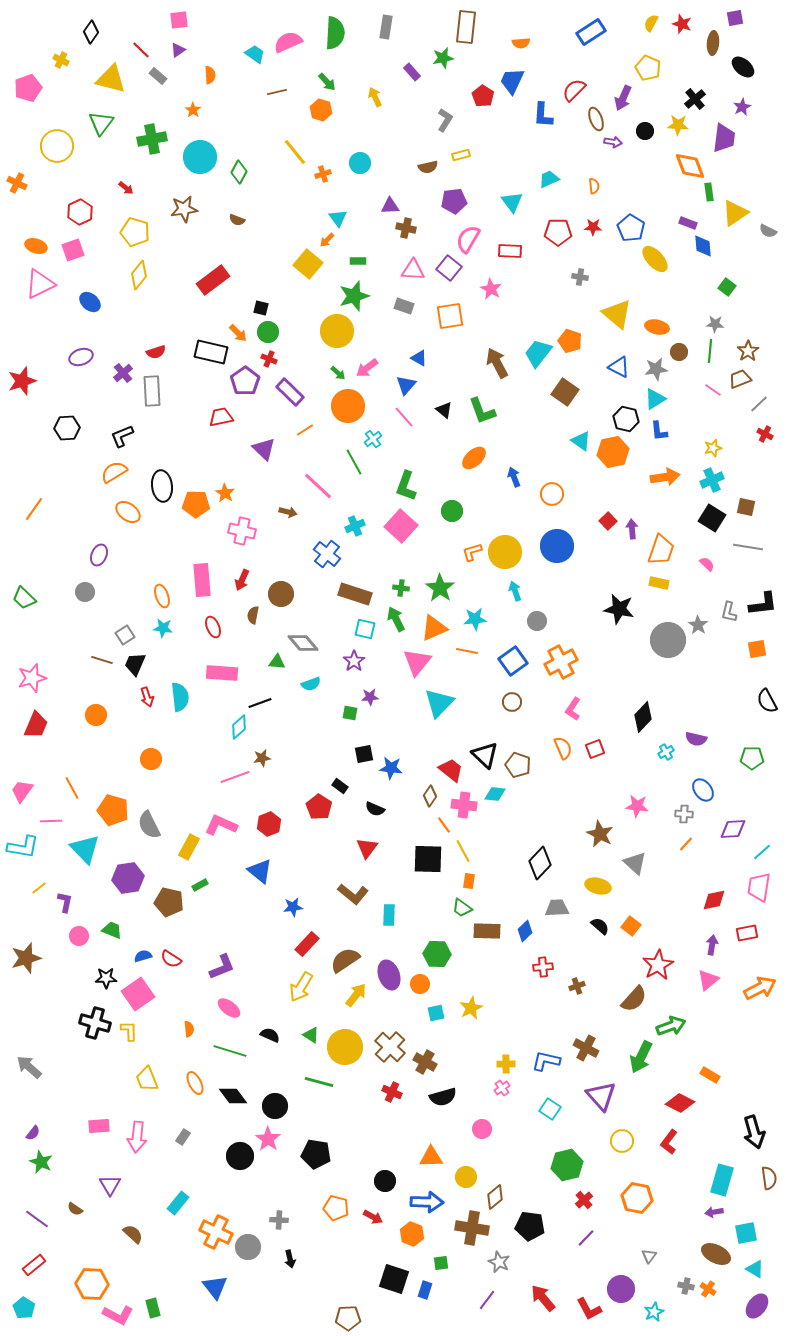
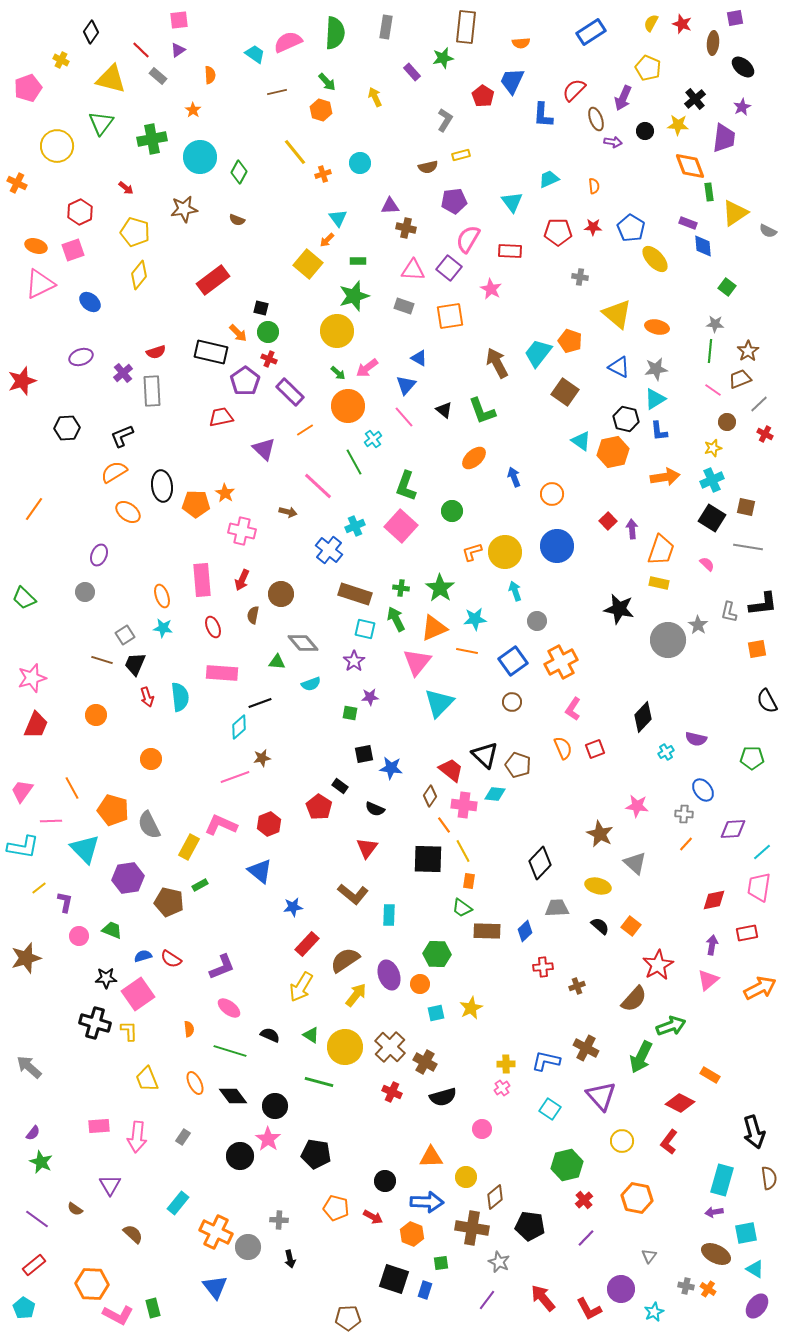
brown circle at (679, 352): moved 48 px right, 70 px down
blue cross at (327, 554): moved 2 px right, 4 px up
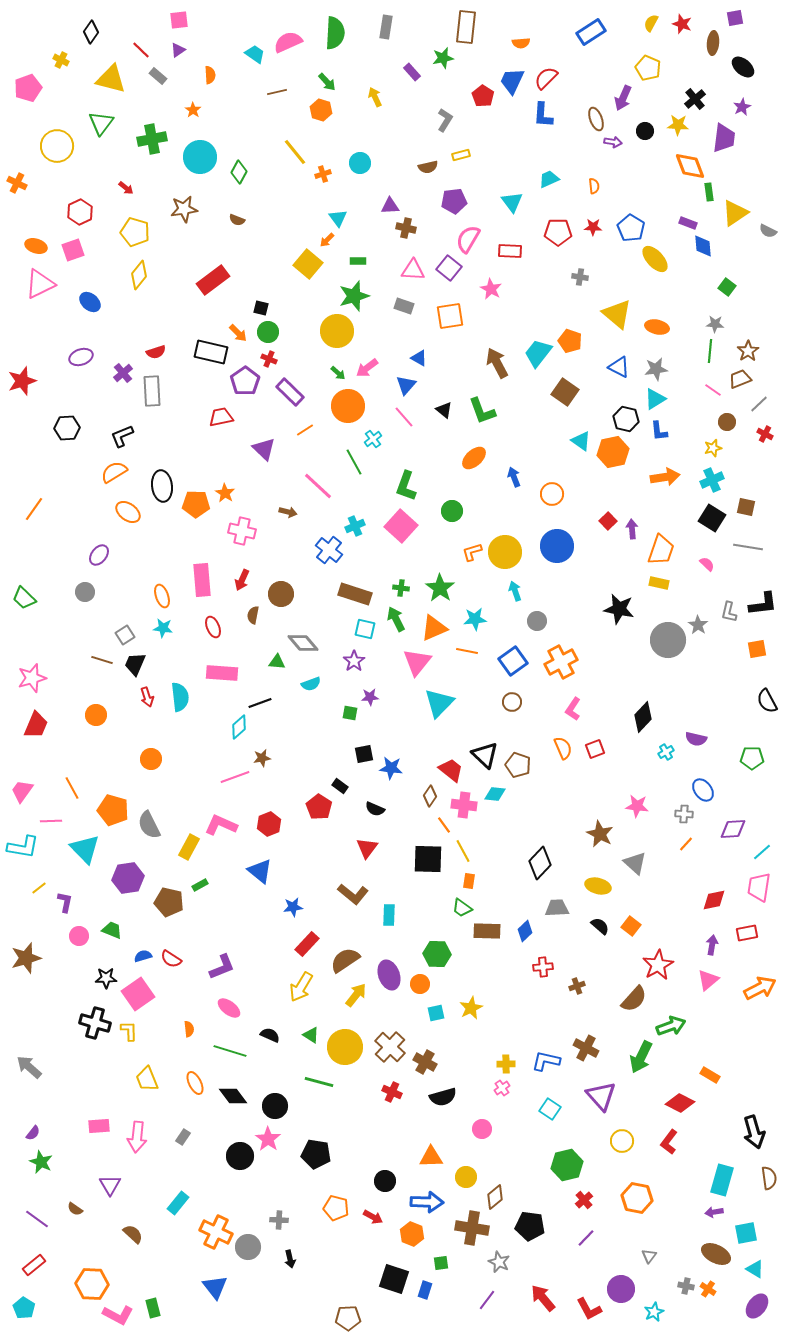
red semicircle at (574, 90): moved 28 px left, 12 px up
purple ellipse at (99, 555): rotated 15 degrees clockwise
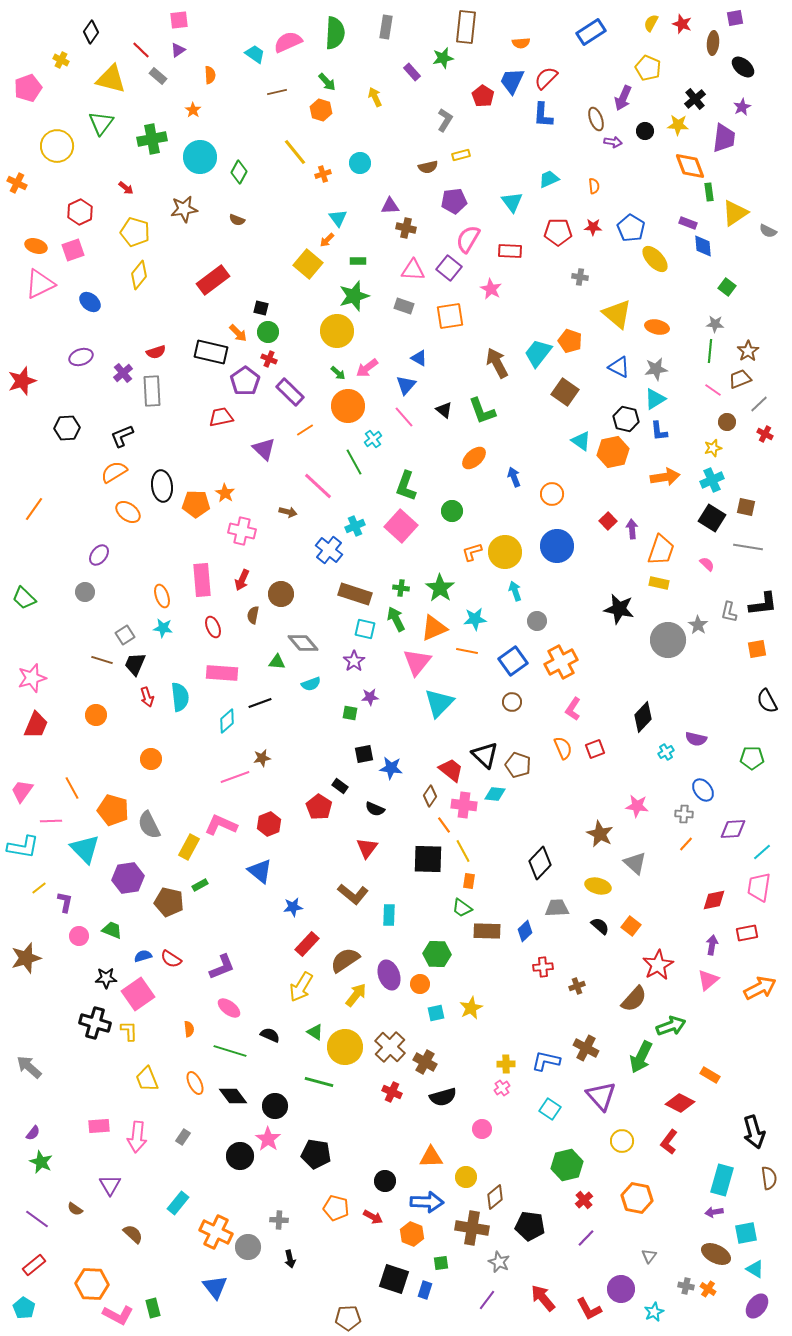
cyan diamond at (239, 727): moved 12 px left, 6 px up
green triangle at (311, 1035): moved 4 px right, 3 px up
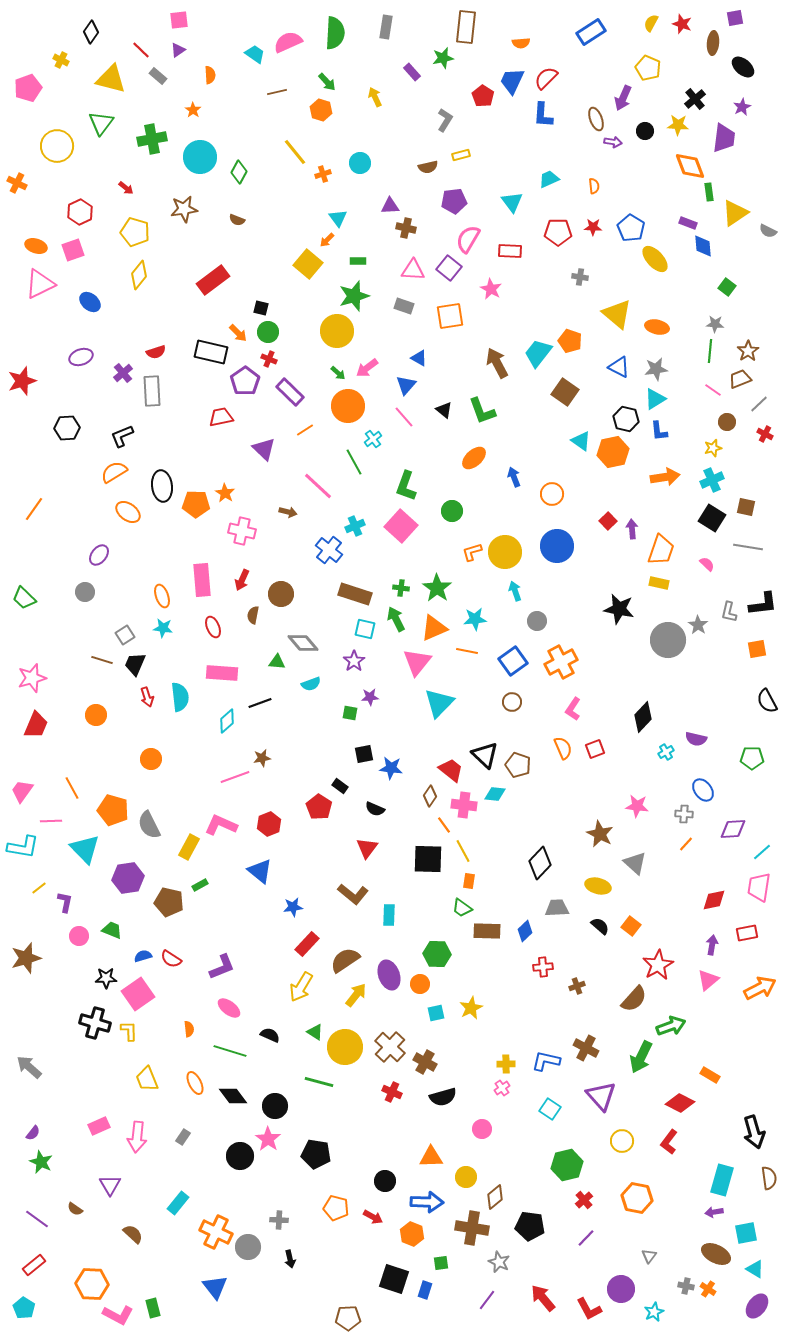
green star at (440, 588): moved 3 px left
pink rectangle at (99, 1126): rotated 20 degrees counterclockwise
